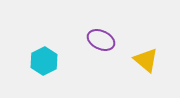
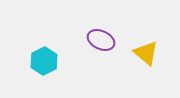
yellow triangle: moved 7 px up
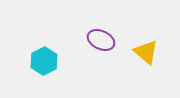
yellow triangle: moved 1 px up
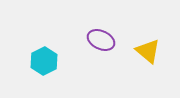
yellow triangle: moved 2 px right, 1 px up
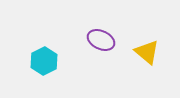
yellow triangle: moved 1 px left, 1 px down
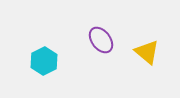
purple ellipse: rotated 28 degrees clockwise
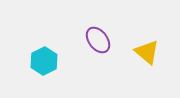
purple ellipse: moved 3 px left
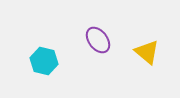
cyan hexagon: rotated 20 degrees counterclockwise
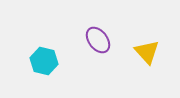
yellow triangle: rotated 8 degrees clockwise
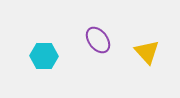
cyan hexagon: moved 5 px up; rotated 12 degrees counterclockwise
